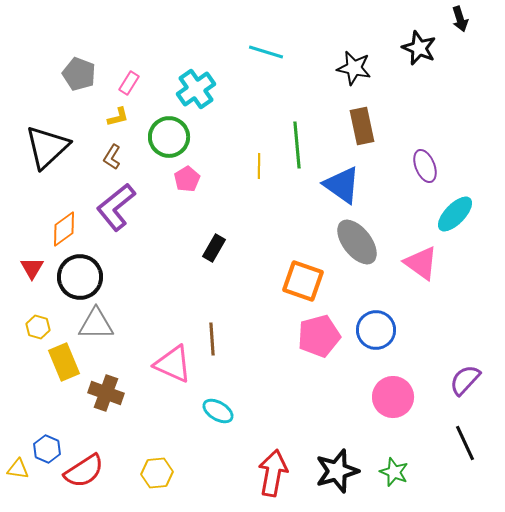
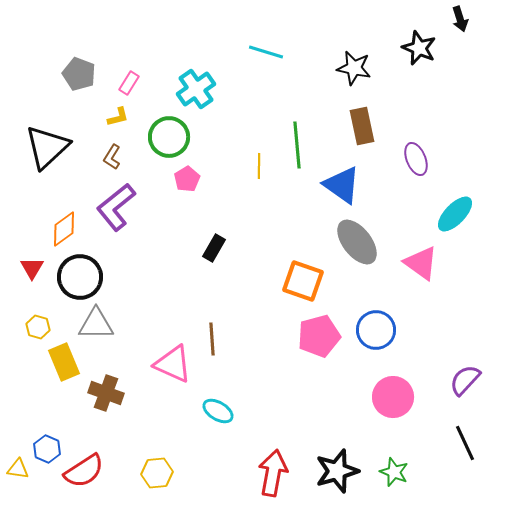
purple ellipse at (425, 166): moved 9 px left, 7 px up
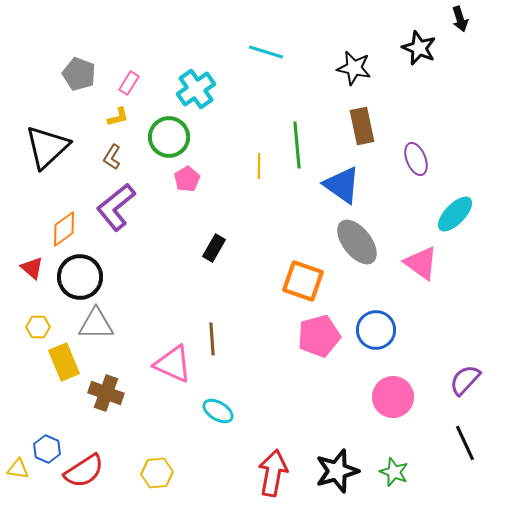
red triangle at (32, 268): rotated 20 degrees counterclockwise
yellow hexagon at (38, 327): rotated 15 degrees counterclockwise
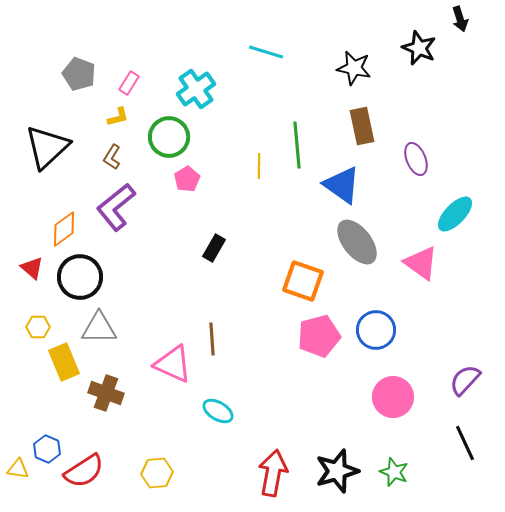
gray triangle at (96, 324): moved 3 px right, 4 px down
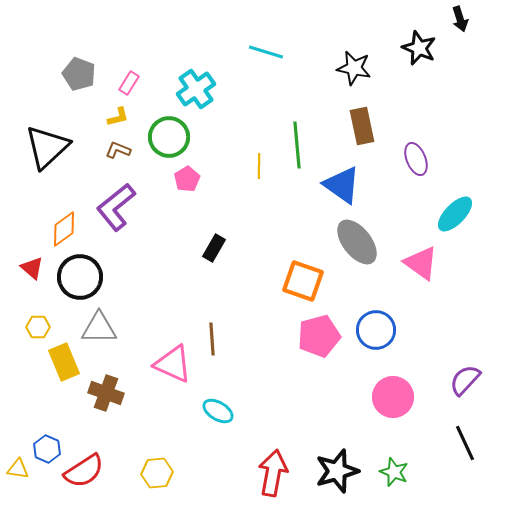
brown L-shape at (112, 157): moved 6 px right, 7 px up; rotated 80 degrees clockwise
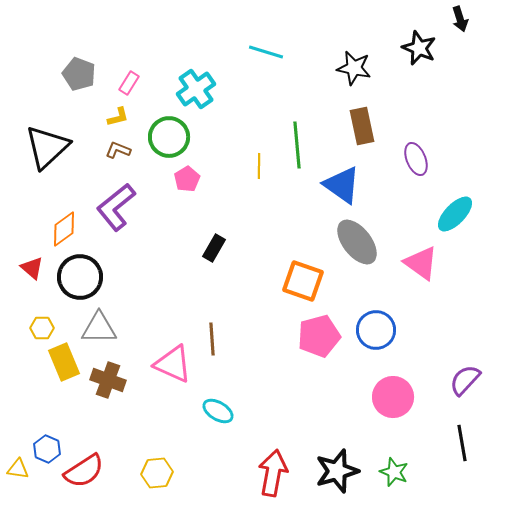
yellow hexagon at (38, 327): moved 4 px right, 1 px down
brown cross at (106, 393): moved 2 px right, 13 px up
black line at (465, 443): moved 3 px left; rotated 15 degrees clockwise
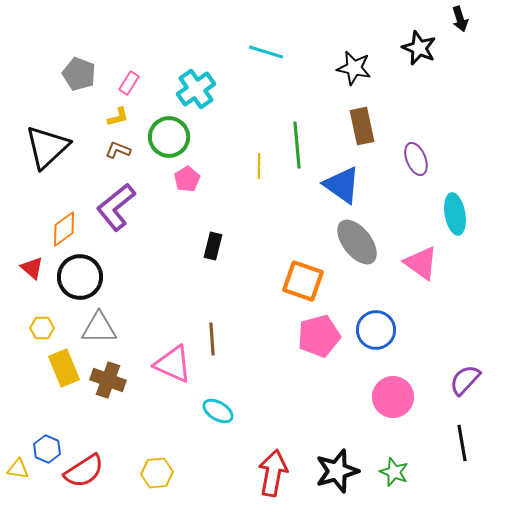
cyan ellipse at (455, 214): rotated 54 degrees counterclockwise
black rectangle at (214, 248): moved 1 px left, 2 px up; rotated 16 degrees counterclockwise
yellow rectangle at (64, 362): moved 6 px down
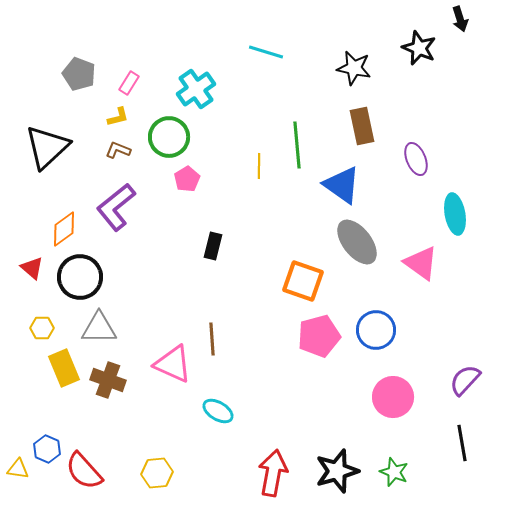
red semicircle at (84, 471): rotated 81 degrees clockwise
